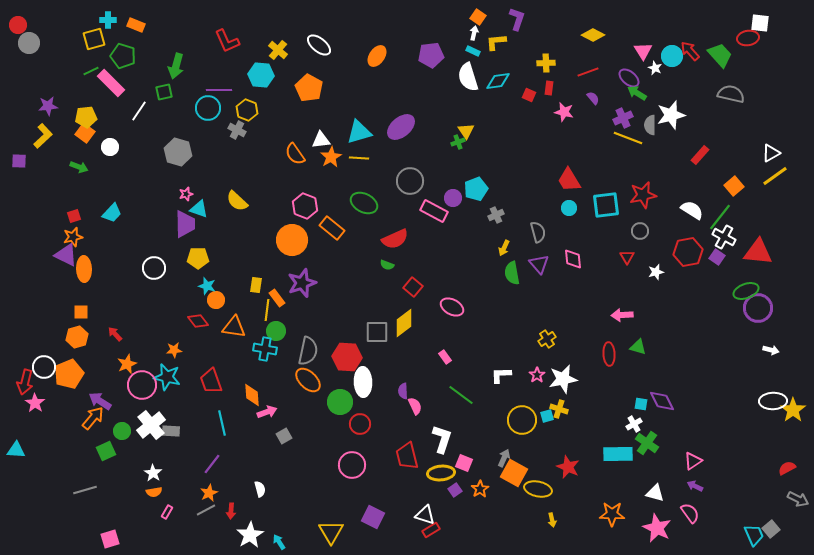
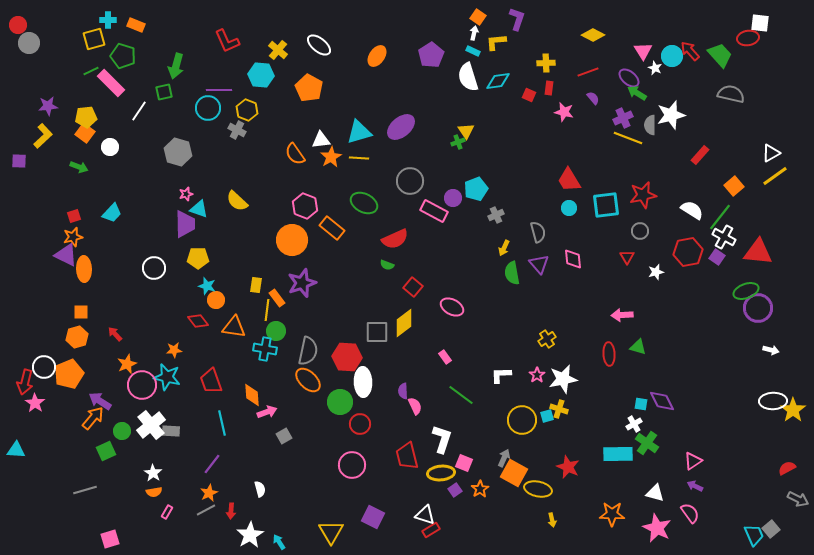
purple pentagon at (431, 55): rotated 25 degrees counterclockwise
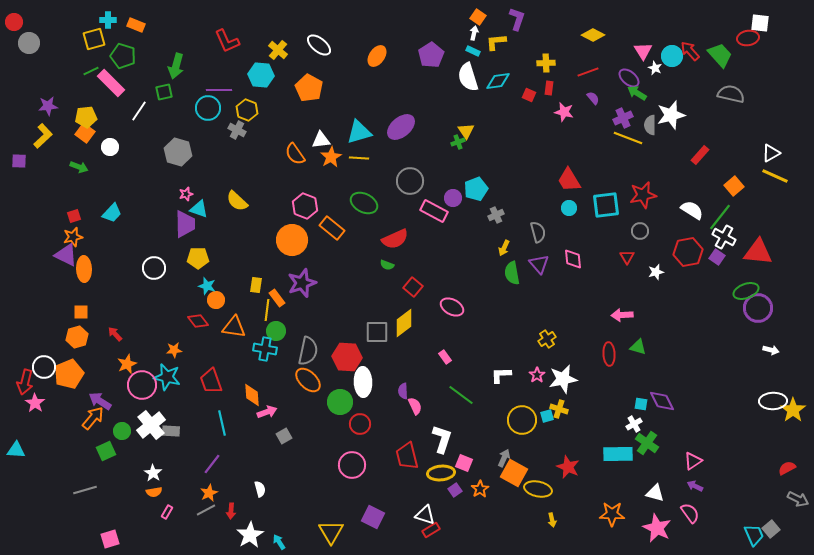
red circle at (18, 25): moved 4 px left, 3 px up
yellow line at (775, 176): rotated 60 degrees clockwise
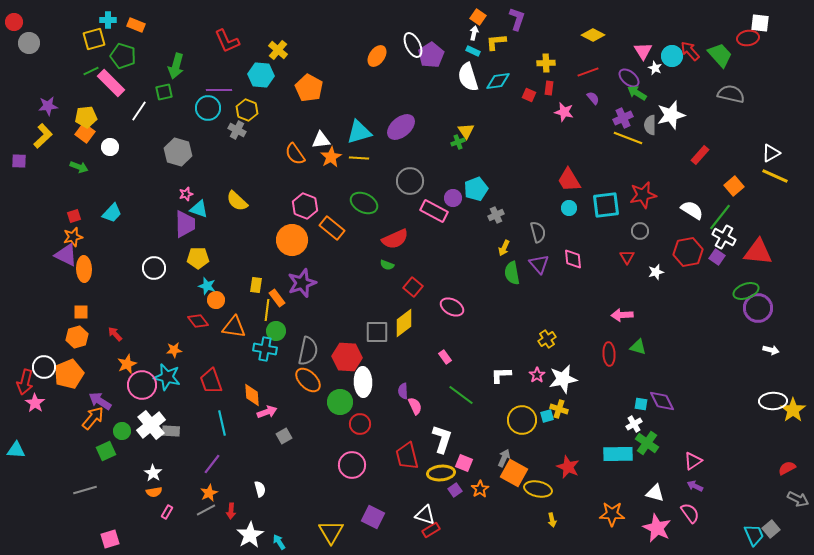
white ellipse at (319, 45): moved 94 px right; rotated 25 degrees clockwise
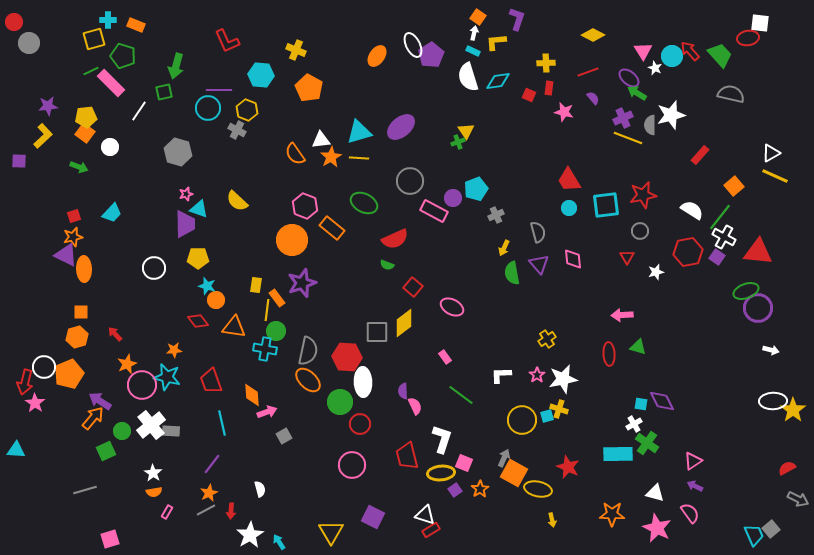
yellow cross at (278, 50): moved 18 px right; rotated 18 degrees counterclockwise
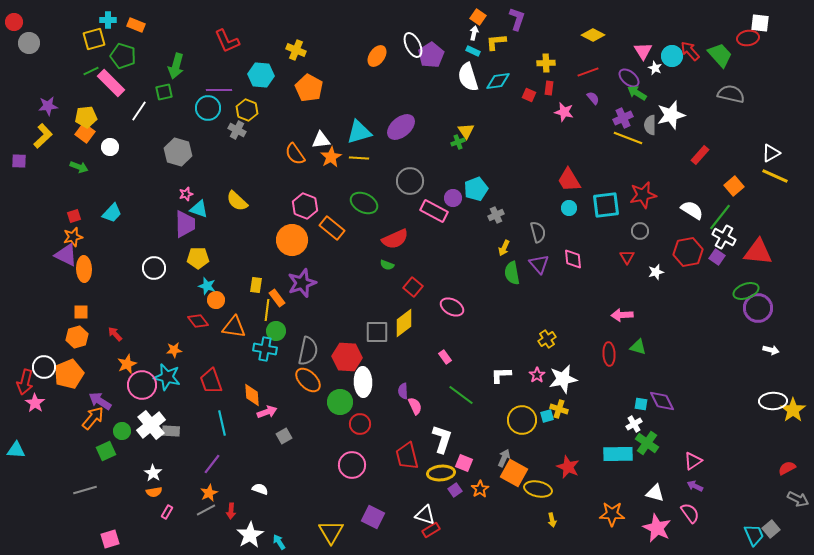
white semicircle at (260, 489): rotated 56 degrees counterclockwise
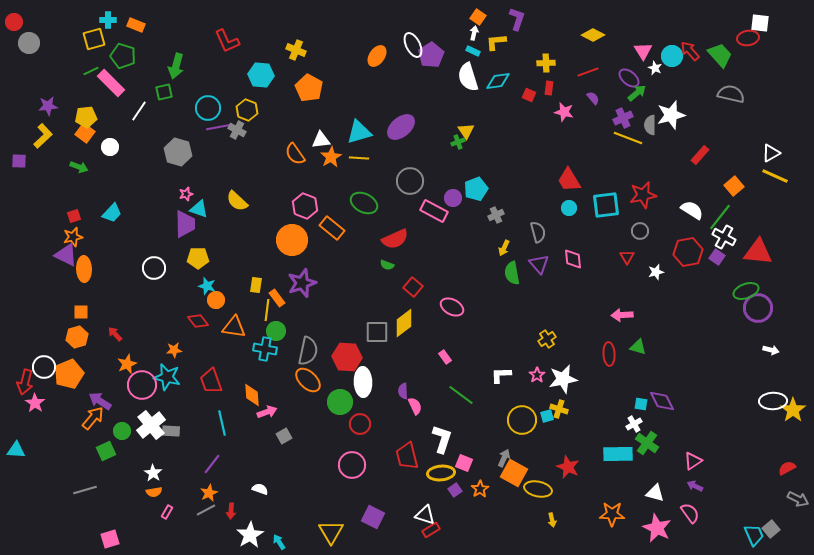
purple line at (219, 90): moved 37 px down; rotated 10 degrees counterclockwise
green arrow at (637, 93): rotated 108 degrees clockwise
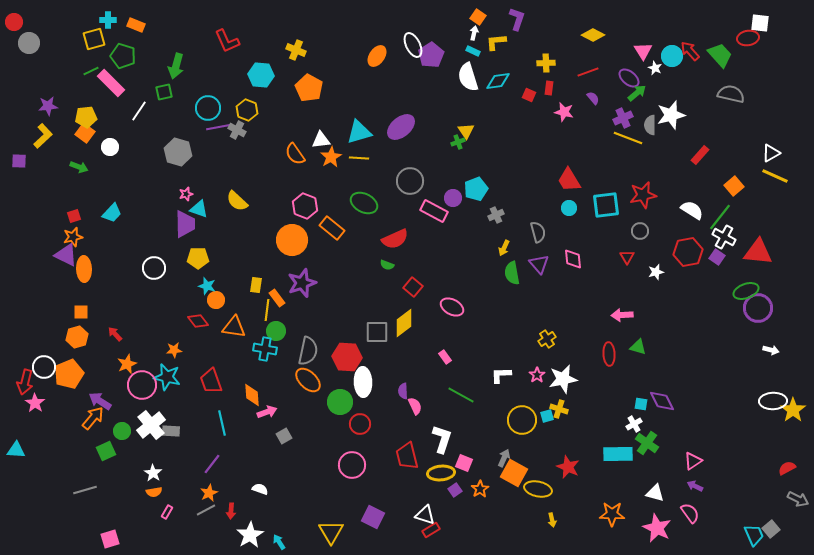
green line at (461, 395): rotated 8 degrees counterclockwise
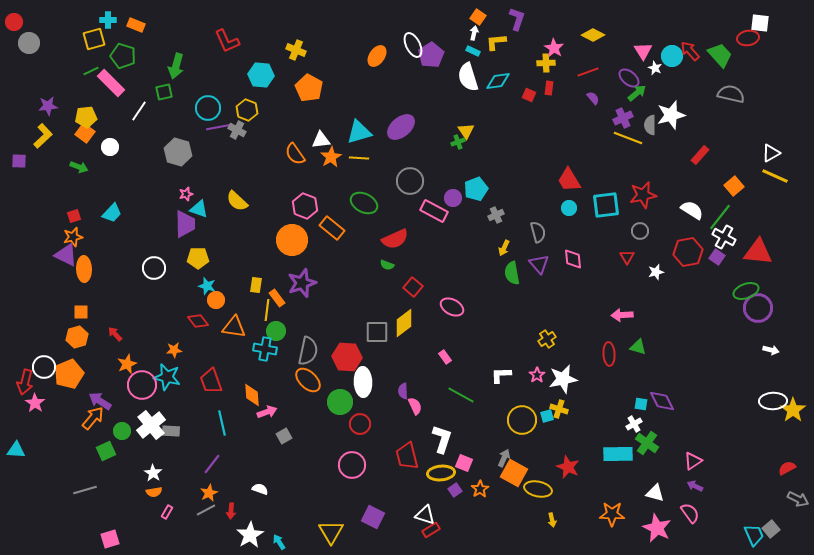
pink star at (564, 112): moved 10 px left, 64 px up; rotated 18 degrees clockwise
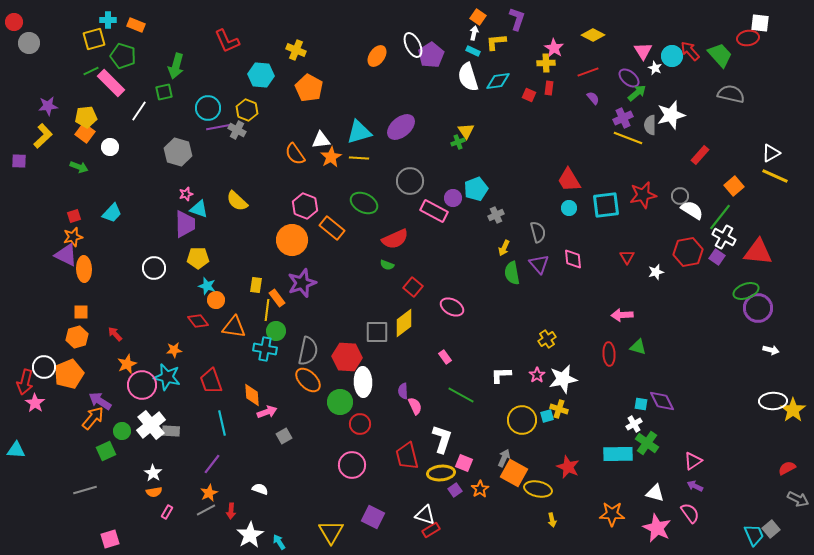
gray circle at (640, 231): moved 40 px right, 35 px up
